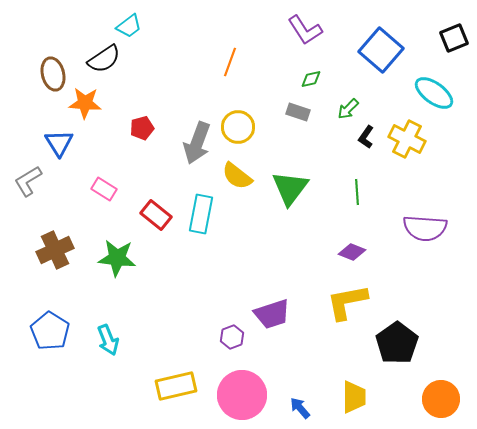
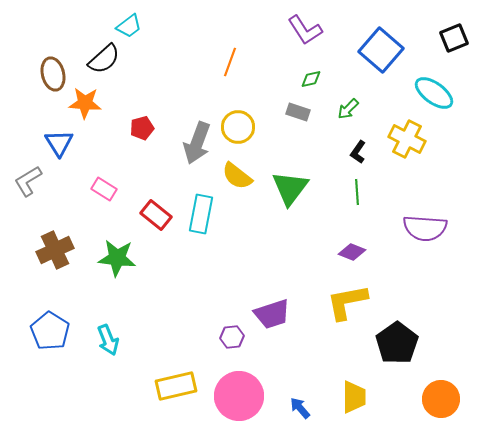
black semicircle: rotated 8 degrees counterclockwise
black L-shape: moved 8 px left, 15 px down
purple hexagon: rotated 15 degrees clockwise
pink circle: moved 3 px left, 1 px down
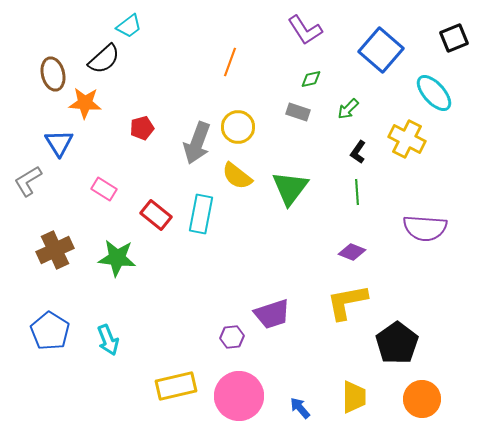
cyan ellipse: rotated 12 degrees clockwise
orange circle: moved 19 px left
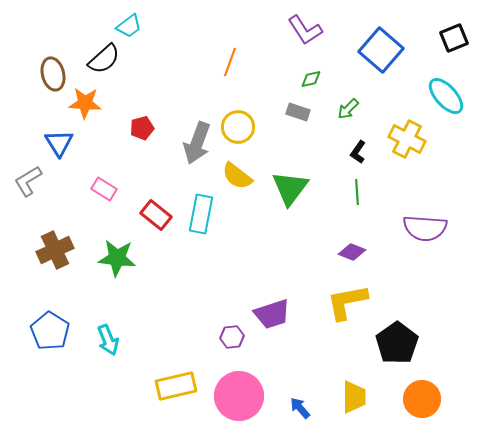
cyan ellipse: moved 12 px right, 3 px down
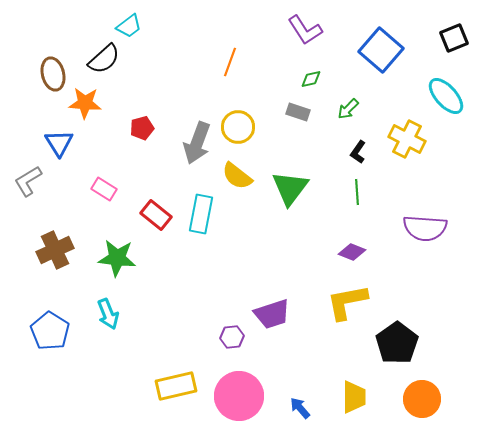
cyan arrow: moved 26 px up
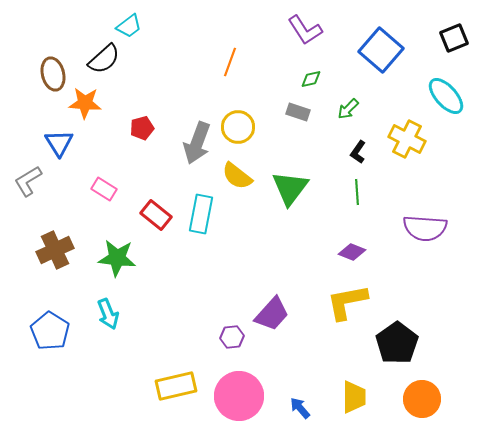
purple trapezoid: rotated 30 degrees counterclockwise
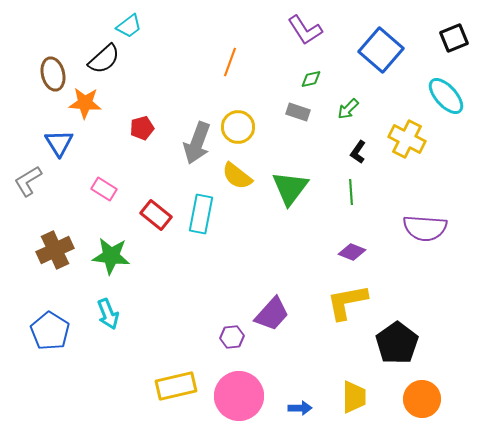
green line: moved 6 px left
green star: moved 6 px left, 2 px up
blue arrow: rotated 130 degrees clockwise
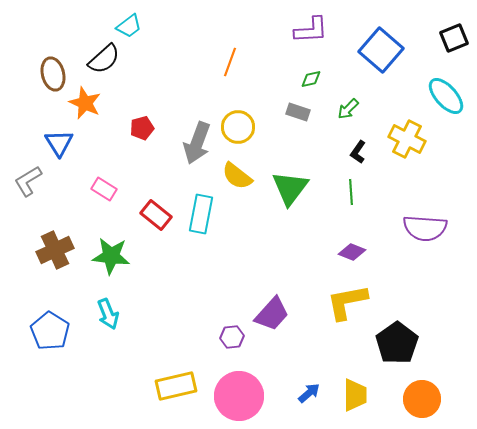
purple L-shape: moved 6 px right; rotated 60 degrees counterclockwise
orange star: rotated 20 degrees clockwise
yellow trapezoid: moved 1 px right, 2 px up
blue arrow: moved 9 px right, 15 px up; rotated 40 degrees counterclockwise
